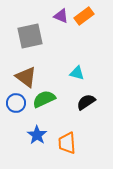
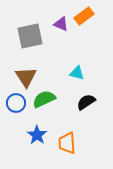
purple triangle: moved 8 px down
brown triangle: rotated 20 degrees clockwise
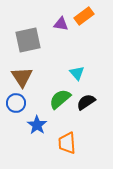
purple triangle: rotated 14 degrees counterclockwise
gray square: moved 2 px left, 4 px down
cyan triangle: rotated 35 degrees clockwise
brown triangle: moved 4 px left
green semicircle: moved 16 px right; rotated 15 degrees counterclockwise
blue star: moved 10 px up
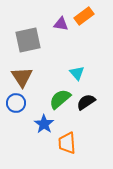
blue star: moved 7 px right, 1 px up
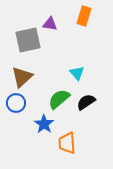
orange rectangle: rotated 36 degrees counterclockwise
purple triangle: moved 11 px left
brown triangle: rotated 20 degrees clockwise
green semicircle: moved 1 px left
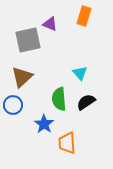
purple triangle: rotated 14 degrees clockwise
cyan triangle: moved 3 px right
green semicircle: rotated 55 degrees counterclockwise
blue circle: moved 3 px left, 2 px down
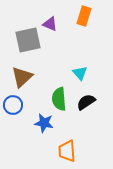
blue star: moved 1 px up; rotated 24 degrees counterclockwise
orange trapezoid: moved 8 px down
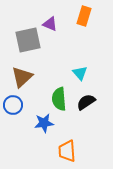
blue star: rotated 18 degrees counterclockwise
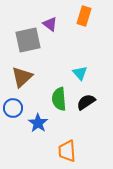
purple triangle: rotated 14 degrees clockwise
blue circle: moved 3 px down
blue star: moved 6 px left; rotated 30 degrees counterclockwise
